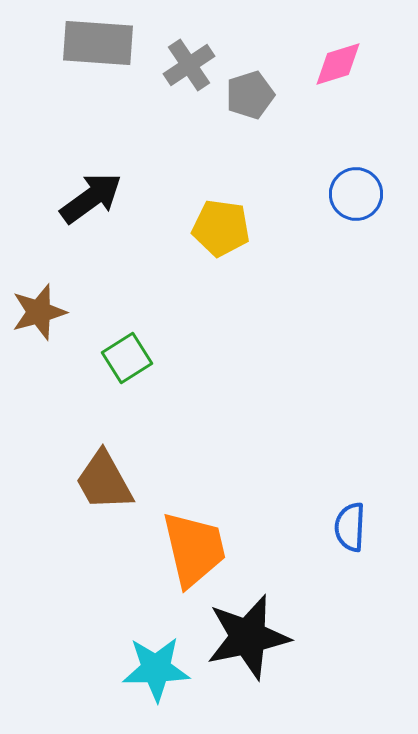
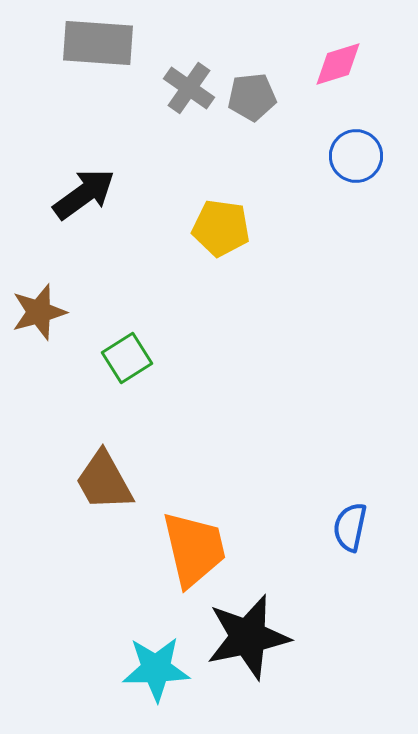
gray cross: moved 23 px down; rotated 21 degrees counterclockwise
gray pentagon: moved 2 px right, 2 px down; rotated 12 degrees clockwise
blue circle: moved 38 px up
black arrow: moved 7 px left, 4 px up
blue semicircle: rotated 9 degrees clockwise
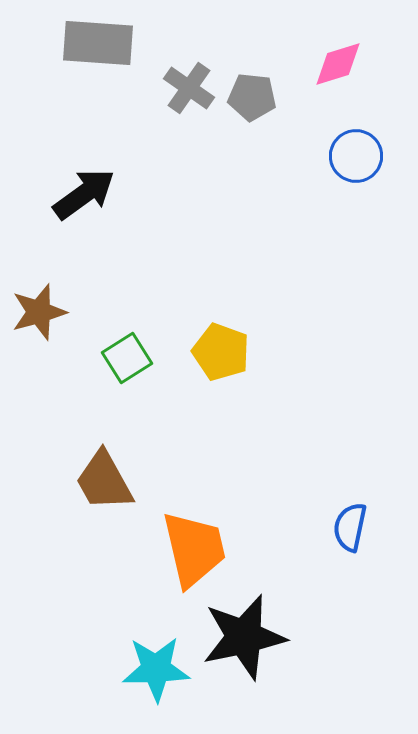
gray pentagon: rotated 12 degrees clockwise
yellow pentagon: moved 124 px down; rotated 12 degrees clockwise
black star: moved 4 px left
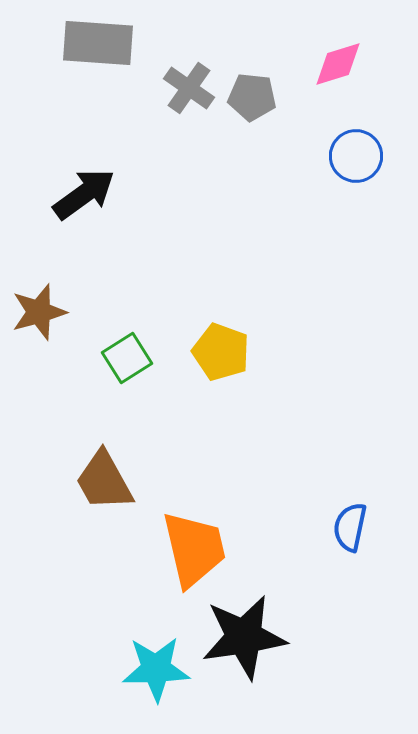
black star: rotated 4 degrees clockwise
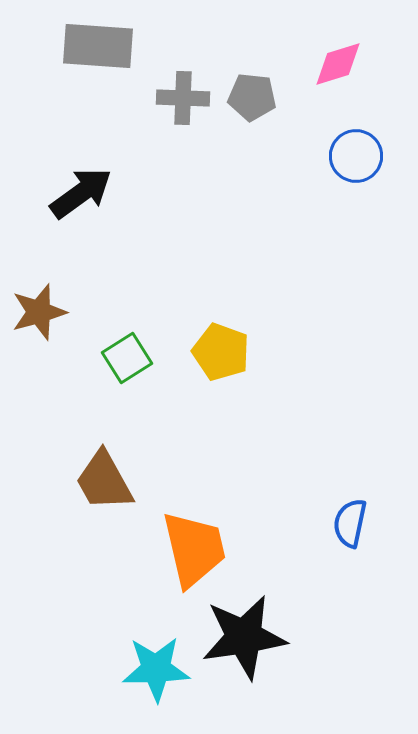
gray rectangle: moved 3 px down
gray cross: moved 6 px left, 10 px down; rotated 33 degrees counterclockwise
black arrow: moved 3 px left, 1 px up
blue semicircle: moved 4 px up
